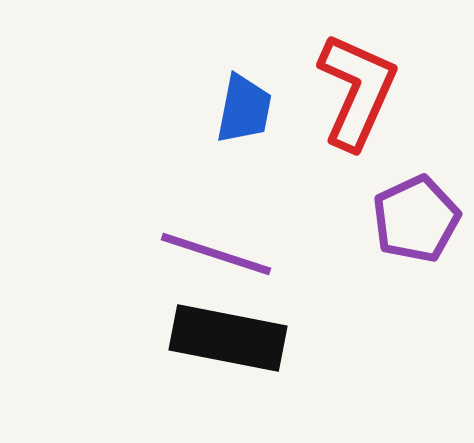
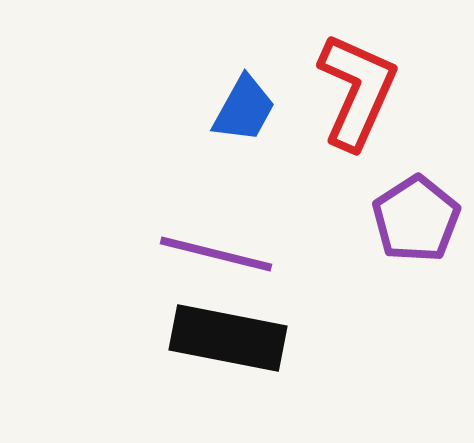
blue trapezoid: rotated 18 degrees clockwise
purple pentagon: rotated 8 degrees counterclockwise
purple line: rotated 4 degrees counterclockwise
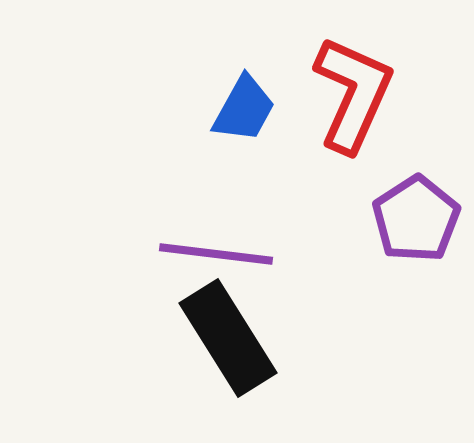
red L-shape: moved 4 px left, 3 px down
purple line: rotated 7 degrees counterclockwise
black rectangle: rotated 47 degrees clockwise
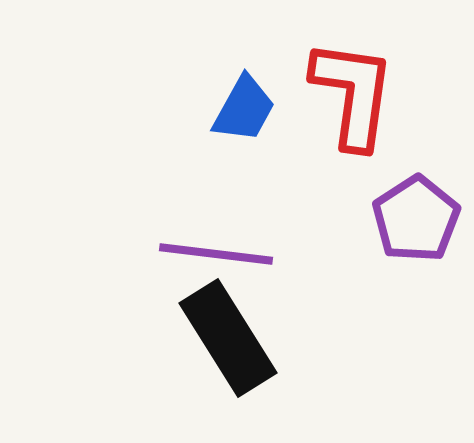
red L-shape: rotated 16 degrees counterclockwise
